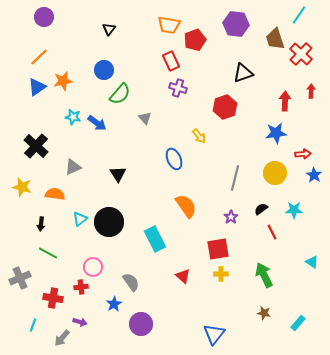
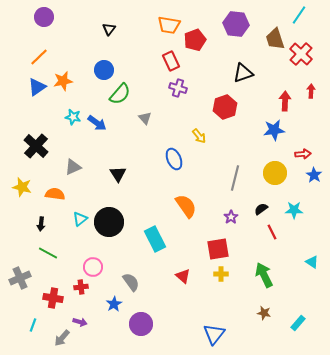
blue star at (276, 133): moved 2 px left, 3 px up
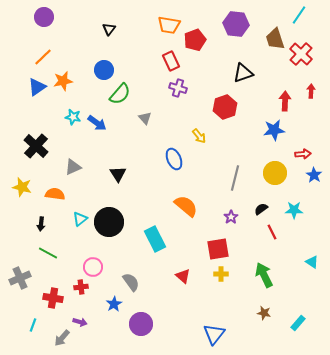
orange line at (39, 57): moved 4 px right
orange semicircle at (186, 206): rotated 15 degrees counterclockwise
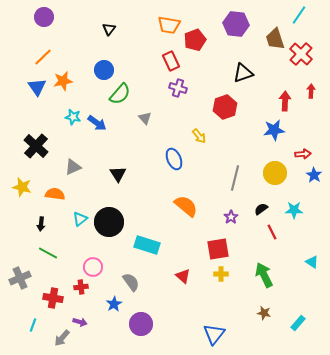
blue triangle at (37, 87): rotated 30 degrees counterclockwise
cyan rectangle at (155, 239): moved 8 px left, 6 px down; rotated 45 degrees counterclockwise
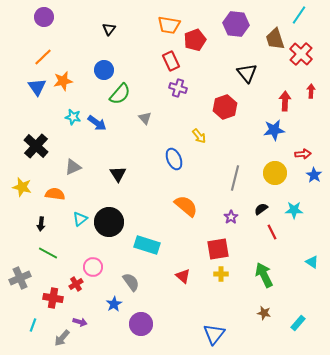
black triangle at (243, 73): moved 4 px right; rotated 50 degrees counterclockwise
red cross at (81, 287): moved 5 px left, 3 px up; rotated 24 degrees counterclockwise
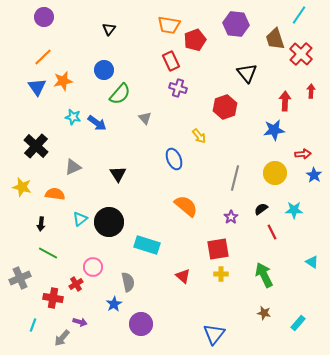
gray semicircle at (131, 282): moved 3 px left; rotated 24 degrees clockwise
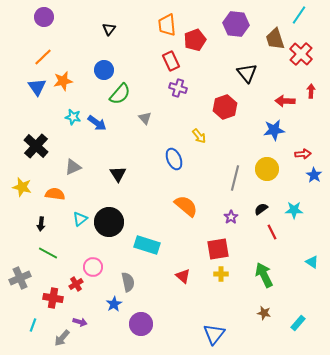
orange trapezoid at (169, 25): moved 2 px left; rotated 75 degrees clockwise
red arrow at (285, 101): rotated 90 degrees counterclockwise
yellow circle at (275, 173): moved 8 px left, 4 px up
